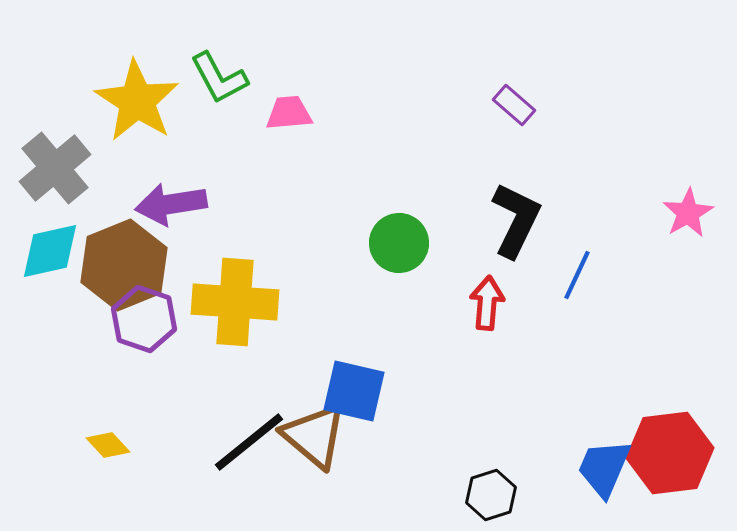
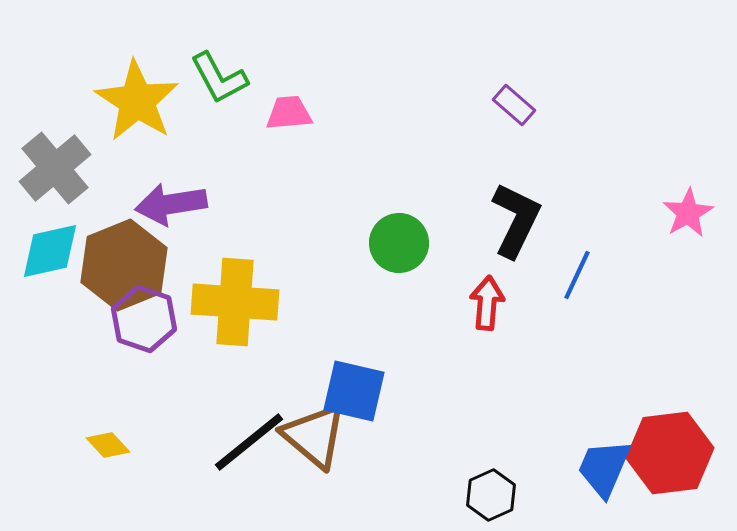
black hexagon: rotated 6 degrees counterclockwise
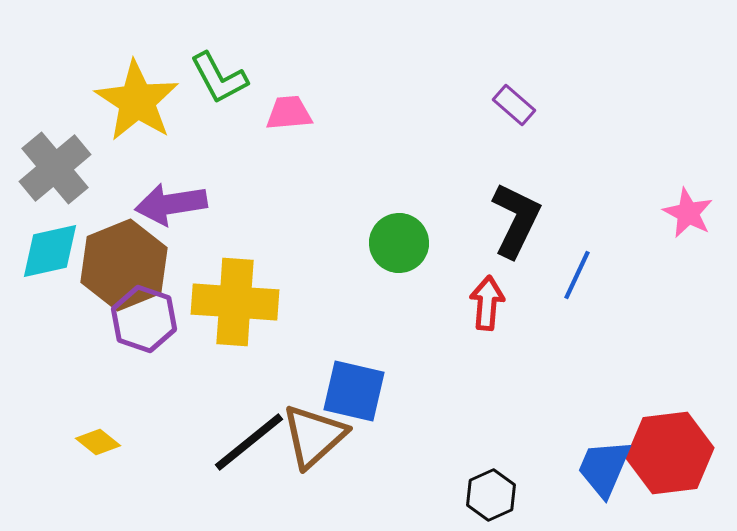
pink star: rotated 15 degrees counterclockwise
brown triangle: rotated 38 degrees clockwise
yellow diamond: moved 10 px left, 3 px up; rotated 9 degrees counterclockwise
